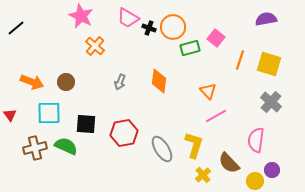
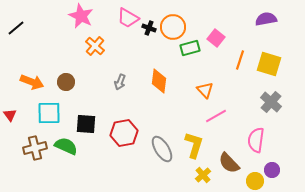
orange triangle: moved 3 px left, 1 px up
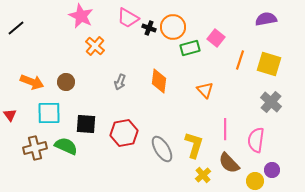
pink line: moved 9 px right, 13 px down; rotated 60 degrees counterclockwise
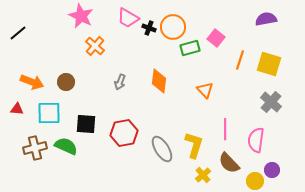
black line: moved 2 px right, 5 px down
red triangle: moved 7 px right, 6 px up; rotated 48 degrees counterclockwise
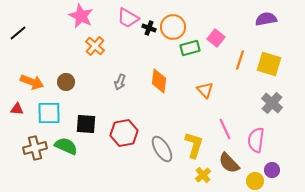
gray cross: moved 1 px right, 1 px down
pink line: rotated 25 degrees counterclockwise
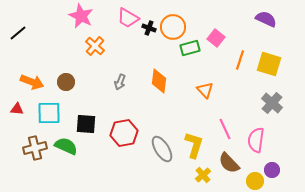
purple semicircle: rotated 35 degrees clockwise
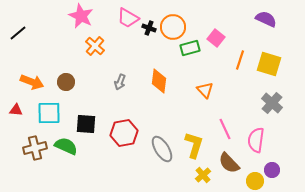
red triangle: moved 1 px left, 1 px down
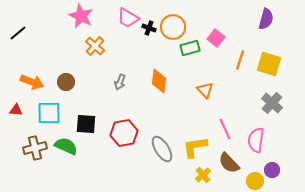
purple semicircle: rotated 80 degrees clockwise
yellow L-shape: moved 1 px right, 2 px down; rotated 116 degrees counterclockwise
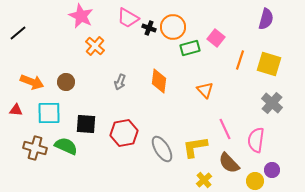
brown cross: rotated 30 degrees clockwise
yellow cross: moved 1 px right, 5 px down
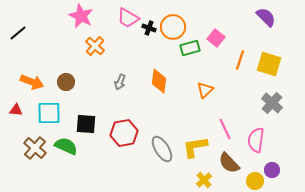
purple semicircle: moved 2 px up; rotated 60 degrees counterclockwise
orange triangle: rotated 30 degrees clockwise
brown cross: rotated 25 degrees clockwise
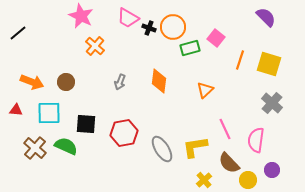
yellow circle: moved 7 px left, 1 px up
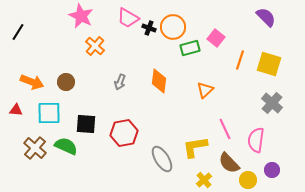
black line: moved 1 px up; rotated 18 degrees counterclockwise
gray ellipse: moved 10 px down
